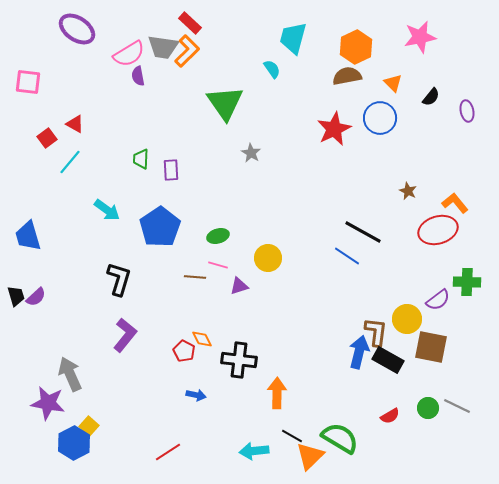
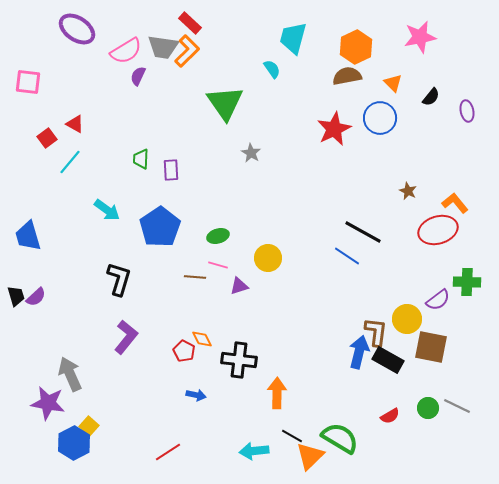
pink semicircle at (129, 54): moved 3 px left, 3 px up
purple semicircle at (138, 76): rotated 36 degrees clockwise
purple L-shape at (125, 335): moved 1 px right, 2 px down
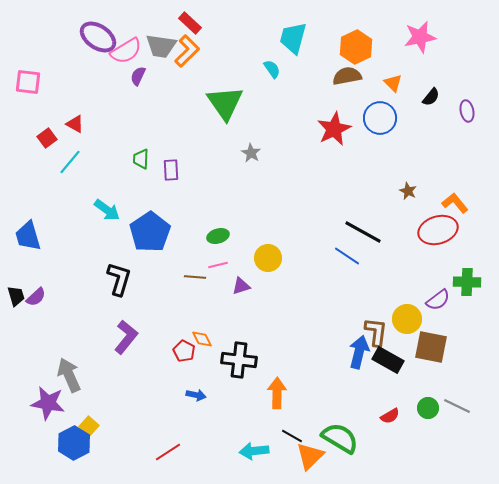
purple ellipse at (77, 29): moved 21 px right, 8 px down
gray trapezoid at (163, 47): moved 2 px left, 1 px up
blue pentagon at (160, 227): moved 10 px left, 5 px down
pink line at (218, 265): rotated 30 degrees counterclockwise
purple triangle at (239, 286): moved 2 px right
gray arrow at (70, 374): moved 1 px left, 1 px down
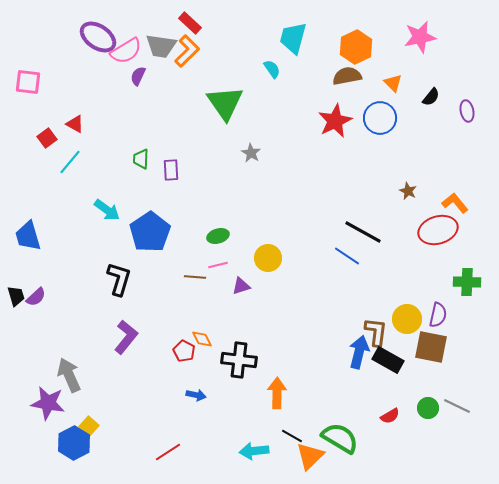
red star at (334, 129): moved 1 px right, 8 px up
purple semicircle at (438, 300): moved 15 px down; rotated 40 degrees counterclockwise
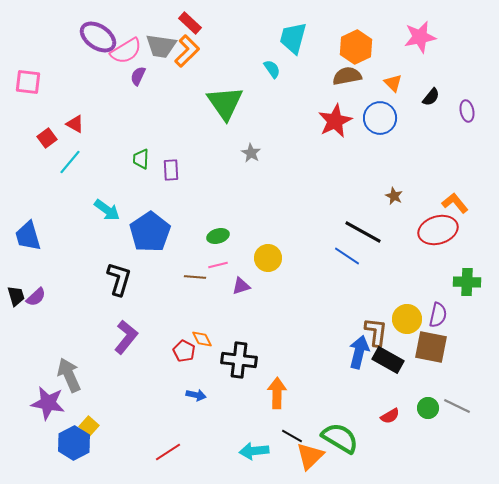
brown star at (408, 191): moved 14 px left, 5 px down
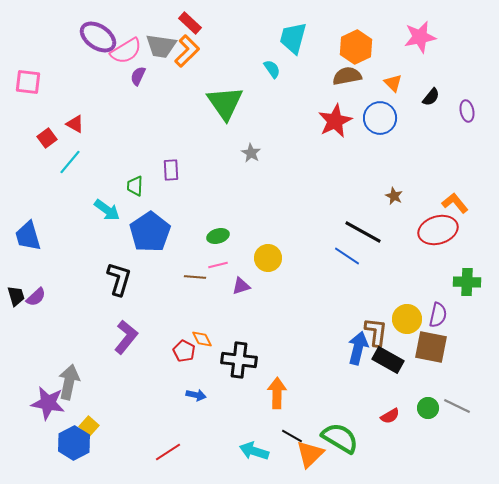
green trapezoid at (141, 159): moved 6 px left, 27 px down
blue arrow at (359, 352): moved 1 px left, 4 px up
gray arrow at (69, 375): moved 7 px down; rotated 36 degrees clockwise
cyan arrow at (254, 451): rotated 24 degrees clockwise
orange triangle at (310, 456): moved 2 px up
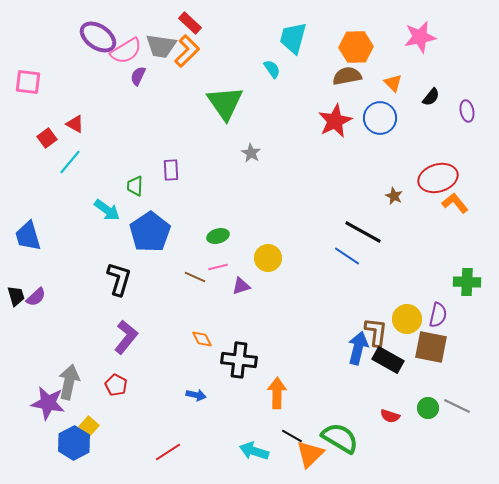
orange hexagon at (356, 47): rotated 24 degrees clockwise
red ellipse at (438, 230): moved 52 px up
pink line at (218, 265): moved 2 px down
brown line at (195, 277): rotated 20 degrees clockwise
red pentagon at (184, 351): moved 68 px left, 34 px down
red semicircle at (390, 416): rotated 48 degrees clockwise
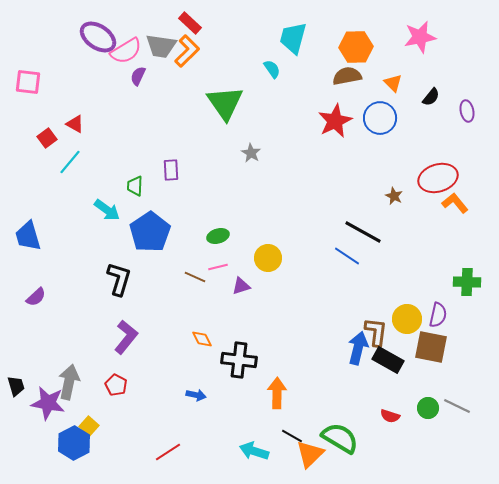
black trapezoid at (16, 296): moved 90 px down
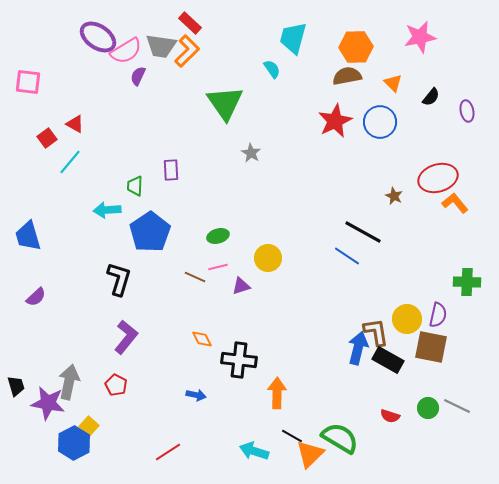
blue circle at (380, 118): moved 4 px down
cyan arrow at (107, 210): rotated 140 degrees clockwise
brown L-shape at (376, 332): rotated 16 degrees counterclockwise
